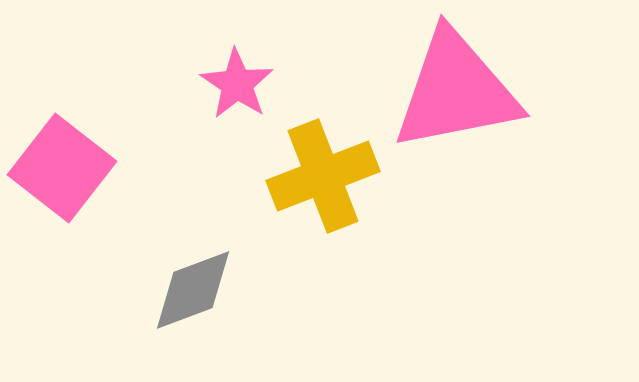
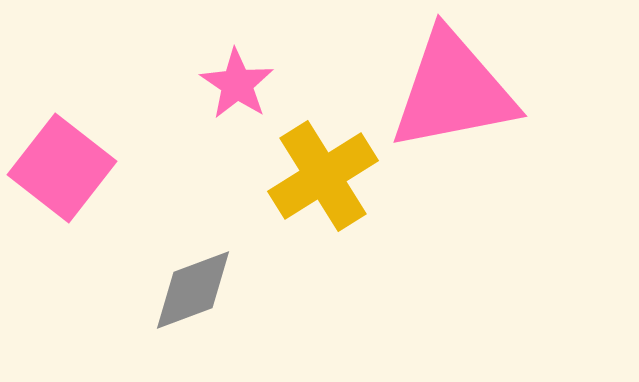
pink triangle: moved 3 px left
yellow cross: rotated 11 degrees counterclockwise
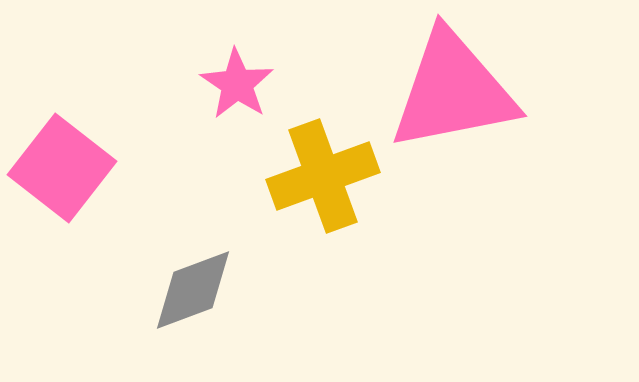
yellow cross: rotated 12 degrees clockwise
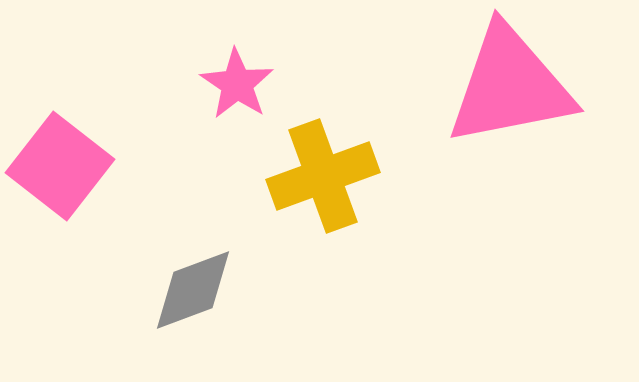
pink triangle: moved 57 px right, 5 px up
pink square: moved 2 px left, 2 px up
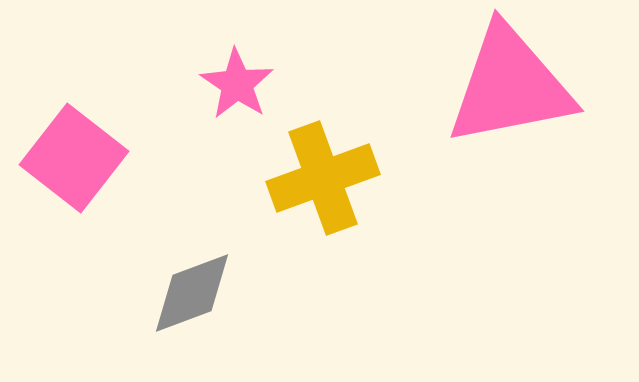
pink square: moved 14 px right, 8 px up
yellow cross: moved 2 px down
gray diamond: moved 1 px left, 3 px down
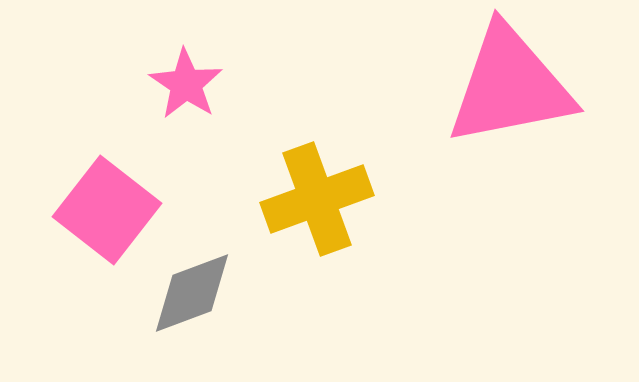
pink star: moved 51 px left
pink square: moved 33 px right, 52 px down
yellow cross: moved 6 px left, 21 px down
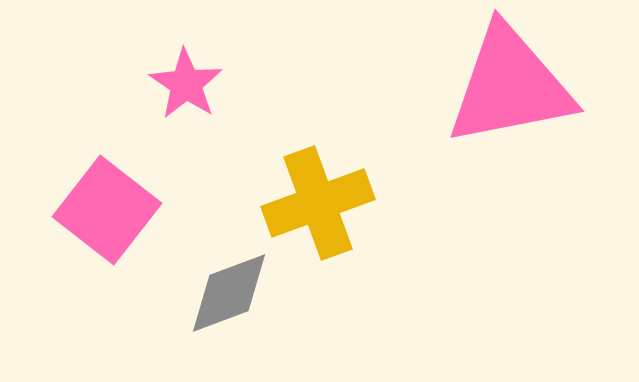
yellow cross: moved 1 px right, 4 px down
gray diamond: moved 37 px right
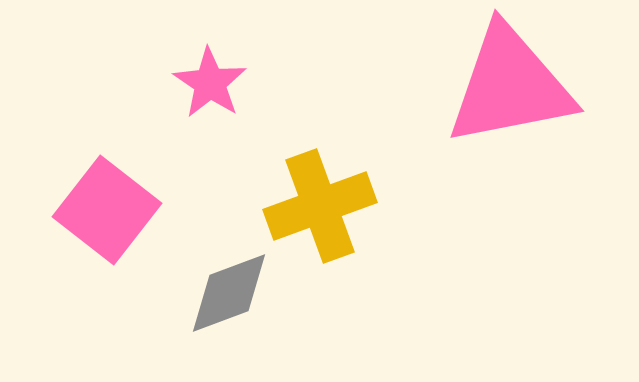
pink star: moved 24 px right, 1 px up
yellow cross: moved 2 px right, 3 px down
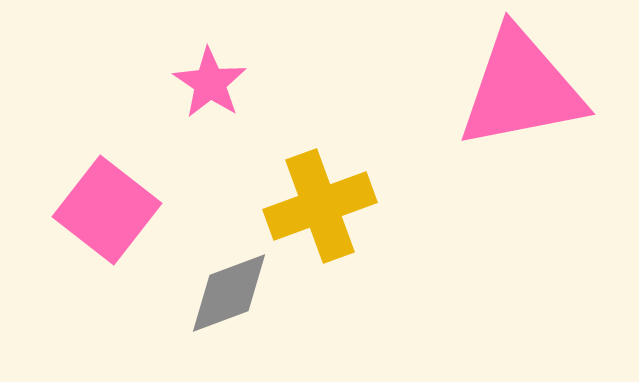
pink triangle: moved 11 px right, 3 px down
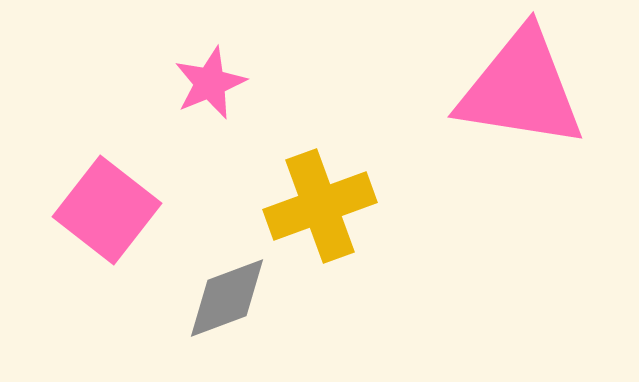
pink star: rotated 16 degrees clockwise
pink triangle: rotated 20 degrees clockwise
gray diamond: moved 2 px left, 5 px down
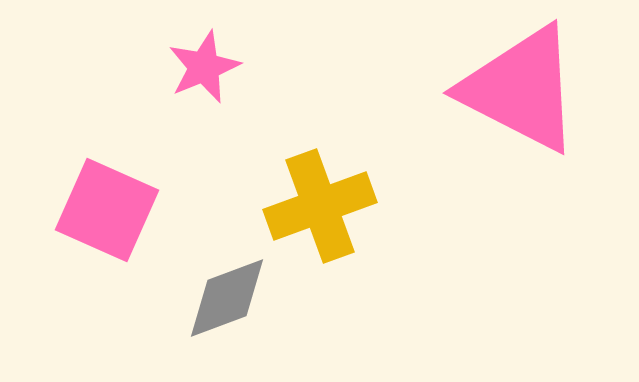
pink star: moved 6 px left, 16 px up
pink triangle: rotated 18 degrees clockwise
pink square: rotated 14 degrees counterclockwise
